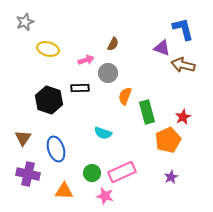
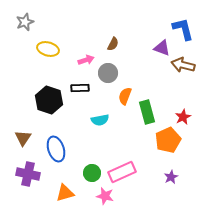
cyan semicircle: moved 3 px left, 13 px up; rotated 30 degrees counterclockwise
orange triangle: moved 1 px right, 2 px down; rotated 18 degrees counterclockwise
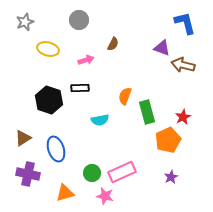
blue L-shape: moved 2 px right, 6 px up
gray circle: moved 29 px left, 53 px up
brown triangle: rotated 24 degrees clockwise
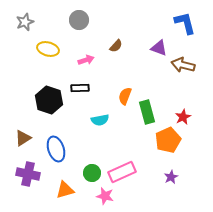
brown semicircle: moved 3 px right, 2 px down; rotated 16 degrees clockwise
purple triangle: moved 3 px left
orange triangle: moved 3 px up
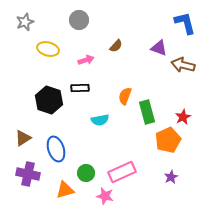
green circle: moved 6 px left
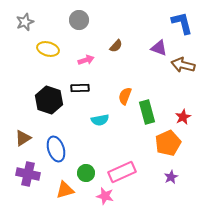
blue L-shape: moved 3 px left
orange pentagon: moved 3 px down
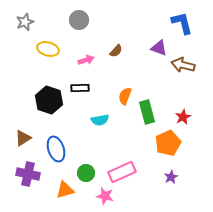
brown semicircle: moved 5 px down
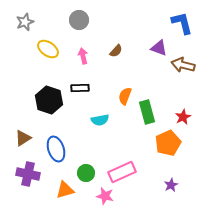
yellow ellipse: rotated 20 degrees clockwise
pink arrow: moved 3 px left, 4 px up; rotated 84 degrees counterclockwise
purple star: moved 8 px down
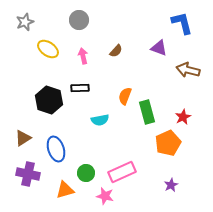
brown arrow: moved 5 px right, 5 px down
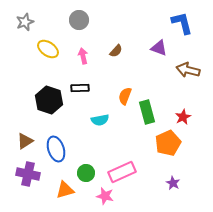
brown triangle: moved 2 px right, 3 px down
purple star: moved 2 px right, 2 px up; rotated 16 degrees counterclockwise
